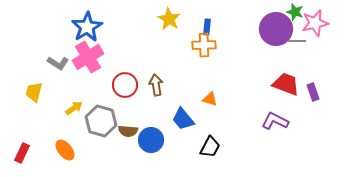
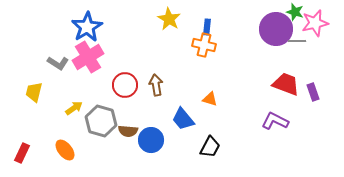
orange cross: rotated 15 degrees clockwise
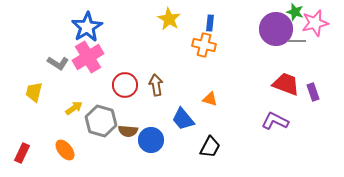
blue rectangle: moved 3 px right, 4 px up
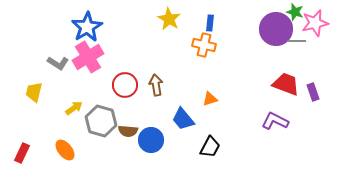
orange triangle: rotated 35 degrees counterclockwise
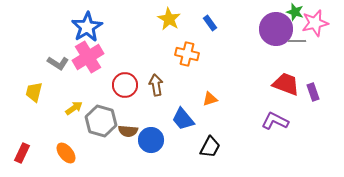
blue rectangle: rotated 42 degrees counterclockwise
orange cross: moved 17 px left, 9 px down
orange ellipse: moved 1 px right, 3 px down
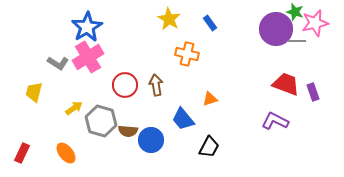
black trapezoid: moved 1 px left
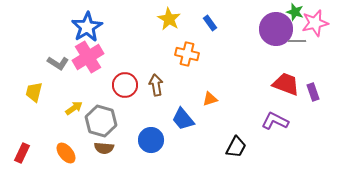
brown semicircle: moved 24 px left, 17 px down
black trapezoid: moved 27 px right
